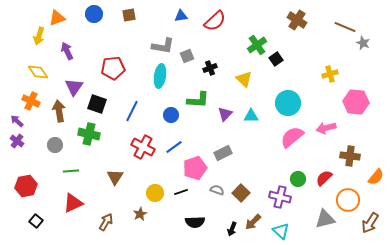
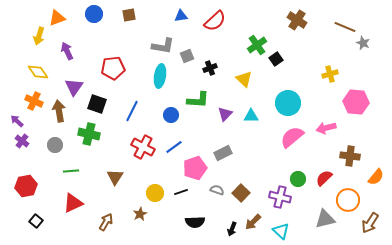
orange cross at (31, 101): moved 3 px right
purple cross at (17, 141): moved 5 px right
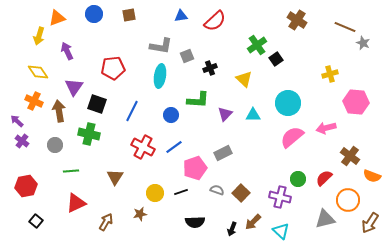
gray L-shape at (163, 46): moved 2 px left
cyan triangle at (251, 116): moved 2 px right, 1 px up
brown cross at (350, 156): rotated 30 degrees clockwise
orange semicircle at (376, 177): moved 4 px left, 1 px up; rotated 72 degrees clockwise
red triangle at (73, 203): moved 3 px right
brown star at (140, 214): rotated 16 degrees clockwise
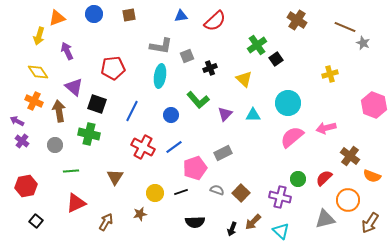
purple triangle at (74, 87): rotated 24 degrees counterclockwise
green L-shape at (198, 100): rotated 45 degrees clockwise
pink hexagon at (356, 102): moved 18 px right, 3 px down; rotated 15 degrees clockwise
purple arrow at (17, 121): rotated 16 degrees counterclockwise
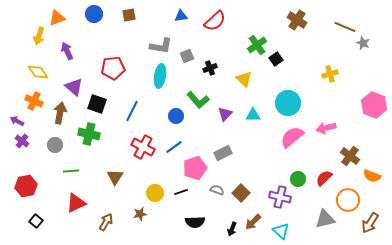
brown arrow at (59, 111): moved 1 px right, 2 px down; rotated 20 degrees clockwise
blue circle at (171, 115): moved 5 px right, 1 px down
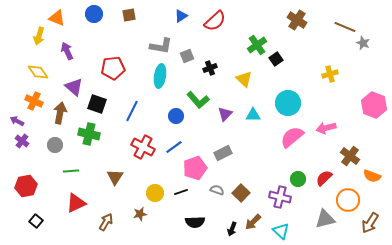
blue triangle at (181, 16): rotated 24 degrees counterclockwise
orange triangle at (57, 18): rotated 42 degrees clockwise
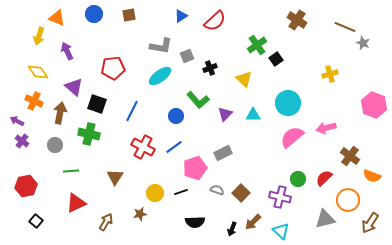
cyan ellipse at (160, 76): rotated 45 degrees clockwise
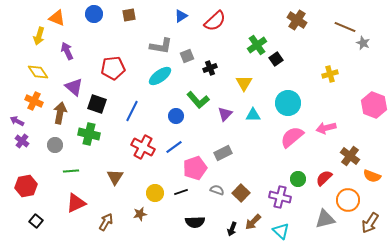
yellow triangle at (244, 79): moved 4 px down; rotated 18 degrees clockwise
